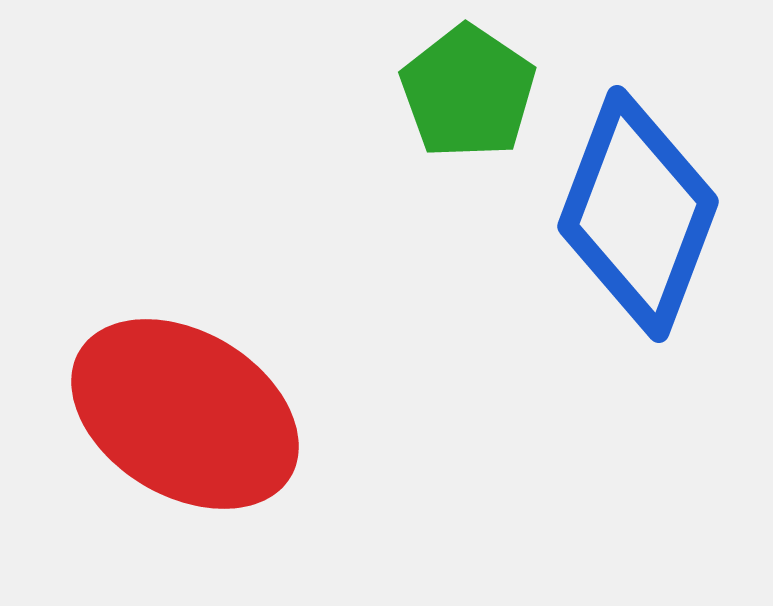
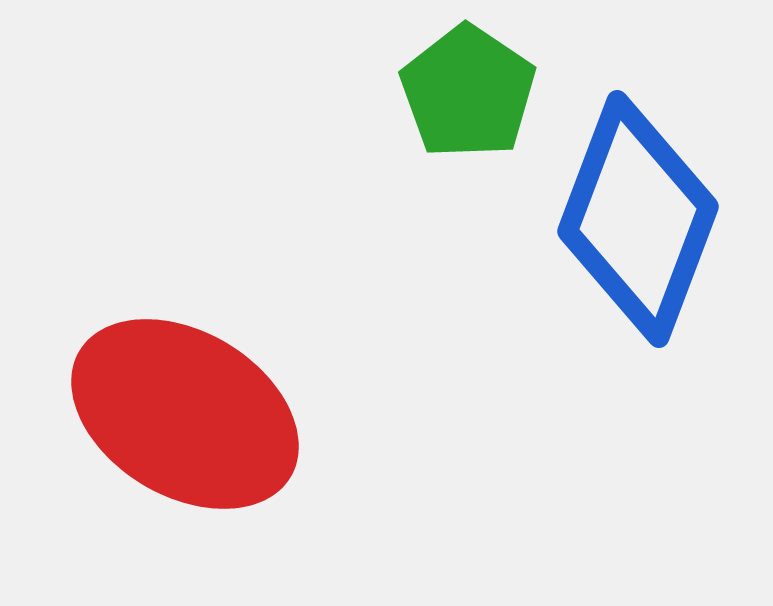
blue diamond: moved 5 px down
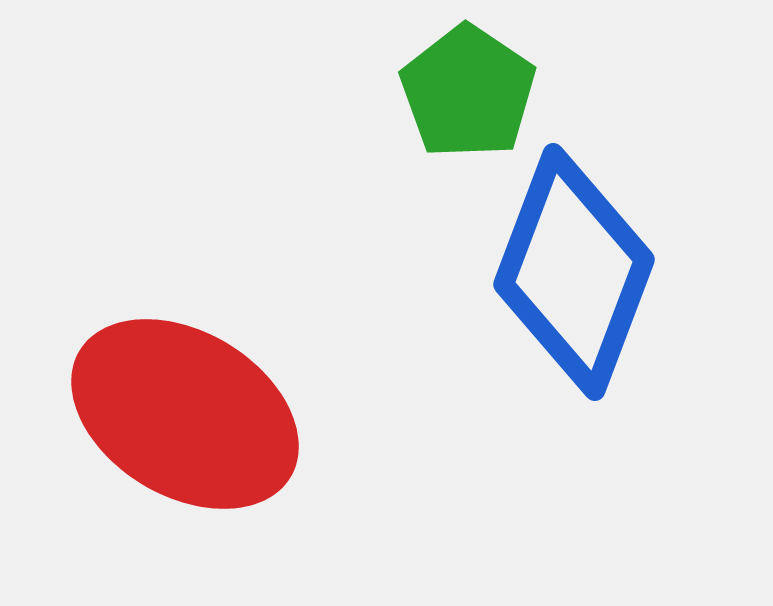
blue diamond: moved 64 px left, 53 px down
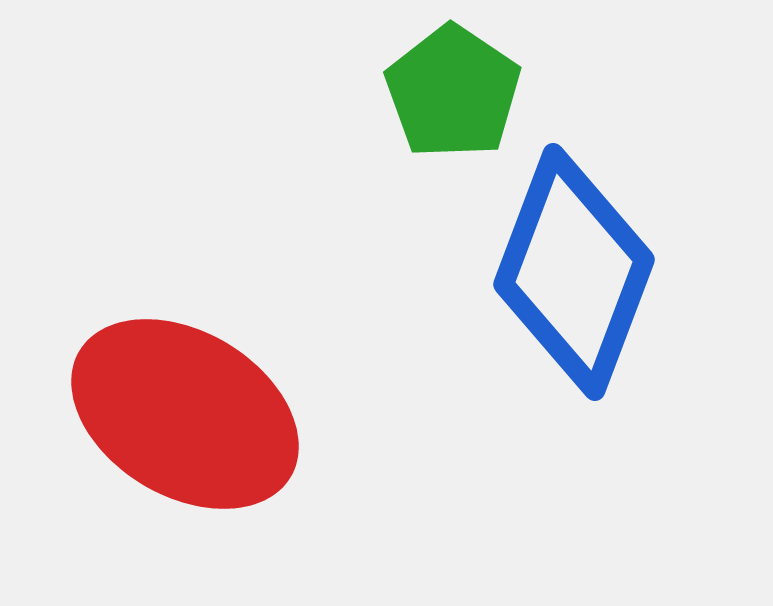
green pentagon: moved 15 px left
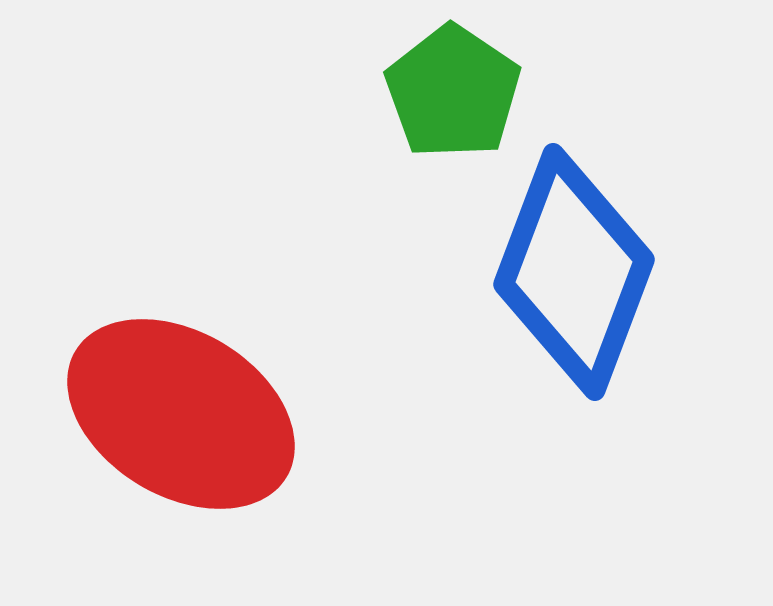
red ellipse: moved 4 px left
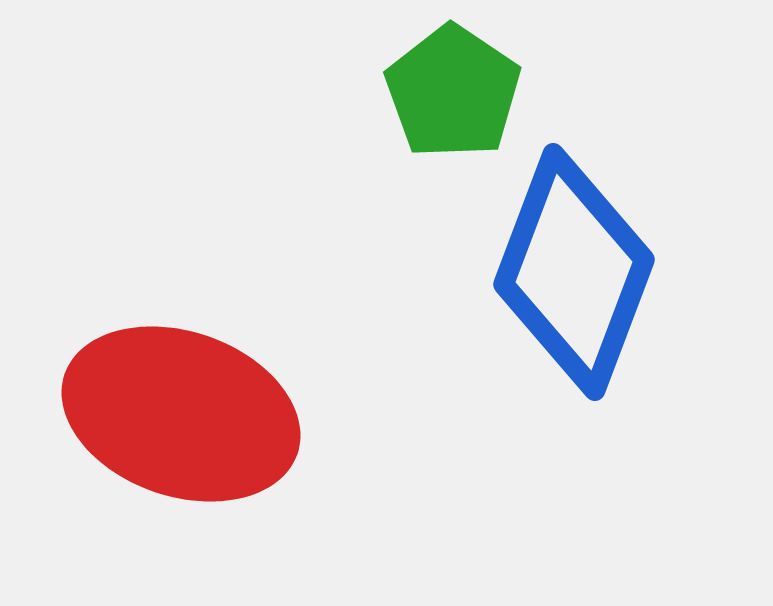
red ellipse: rotated 12 degrees counterclockwise
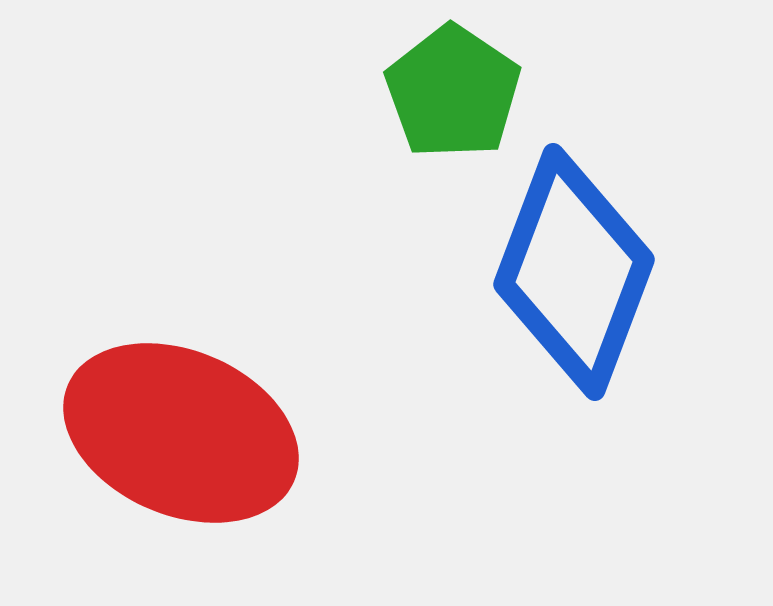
red ellipse: moved 19 px down; rotated 4 degrees clockwise
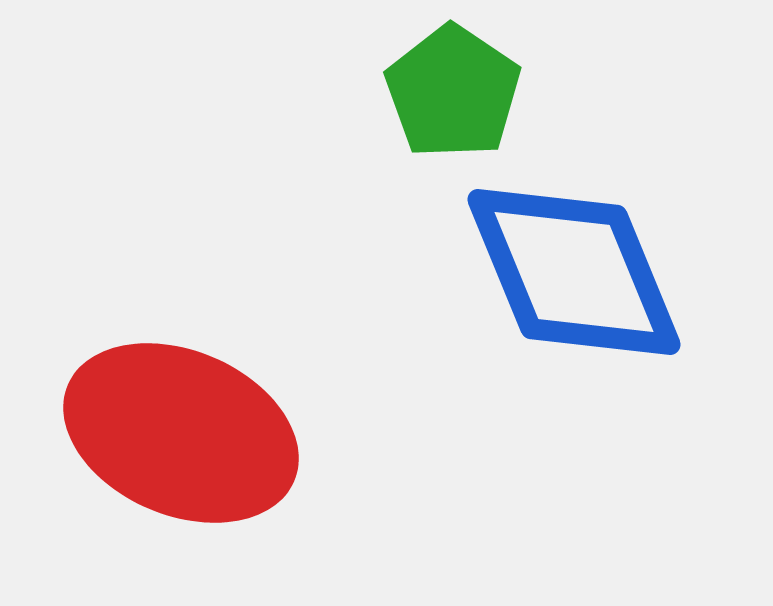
blue diamond: rotated 43 degrees counterclockwise
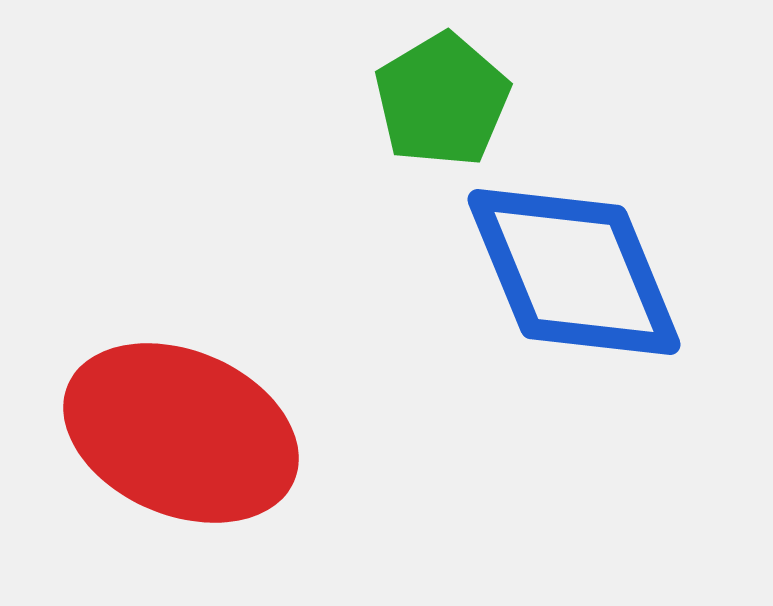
green pentagon: moved 11 px left, 8 px down; rotated 7 degrees clockwise
